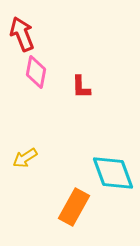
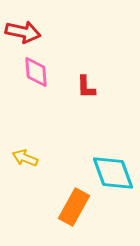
red arrow: moved 1 px right, 2 px up; rotated 124 degrees clockwise
pink diamond: rotated 16 degrees counterclockwise
red L-shape: moved 5 px right
yellow arrow: rotated 55 degrees clockwise
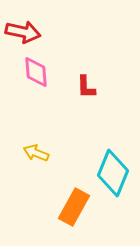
yellow arrow: moved 11 px right, 5 px up
cyan diamond: rotated 42 degrees clockwise
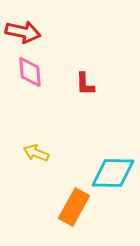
pink diamond: moved 6 px left
red L-shape: moved 1 px left, 3 px up
cyan diamond: rotated 69 degrees clockwise
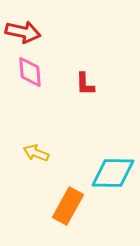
orange rectangle: moved 6 px left, 1 px up
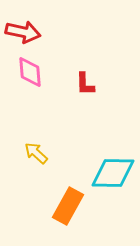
yellow arrow: rotated 20 degrees clockwise
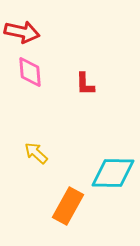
red arrow: moved 1 px left
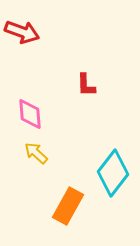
red arrow: rotated 8 degrees clockwise
pink diamond: moved 42 px down
red L-shape: moved 1 px right, 1 px down
cyan diamond: rotated 54 degrees counterclockwise
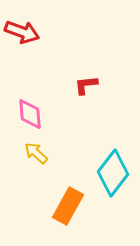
red L-shape: rotated 85 degrees clockwise
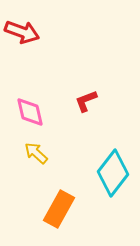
red L-shape: moved 16 px down; rotated 15 degrees counterclockwise
pink diamond: moved 2 px up; rotated 8 degrees counterclockwise
orange rectangle: moved 9 px left, 3 px down
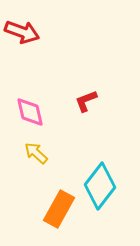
cyan diamond: moved 13 px left, 13 px down
